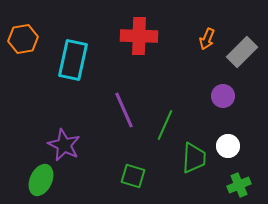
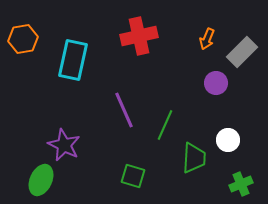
red cross: rotated 15 degrees counterclockwise
purple circle: moved 7 px left, 13 px up
white circle: moved 6 px up
green cross: moved 2 px right, 1 px up
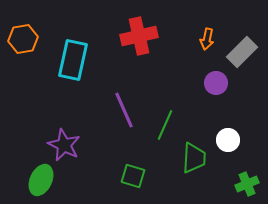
orange arrow: rotated 10 degrees counterclockwise
green cross: moved 6 px right
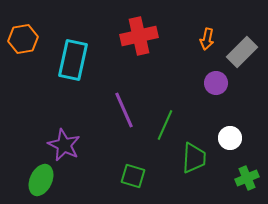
white circle: moved 2 px right, 2 px up
green cross: moved 6 px up
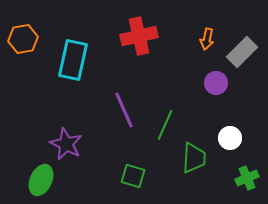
purple star: moved 2 px right, 1 px up
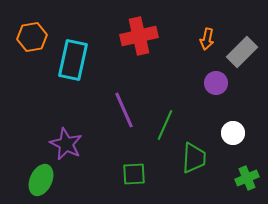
orange hexagon: moved 9 px right, 2 px up
white circle: moved 3 px right, 5 px up
green square: moved 1 px right, 2 px up; rotated 20 degrees counterclockwise
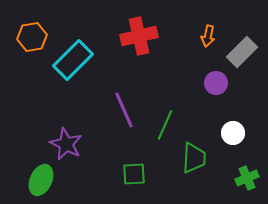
orange arrow: moved 1 px right, 3 px up
cyan rectangle: rotated 33 degrees clockwise
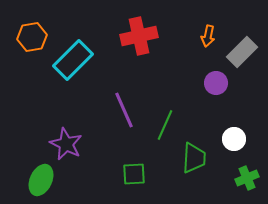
white circle: moved 1 px right, 6 px down
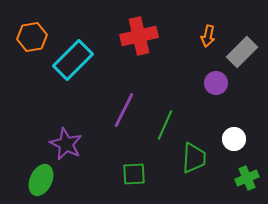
purple line: rotated 51 degrees clockwise
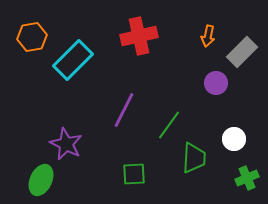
green line: moved 4 px right; rotated 12 degrees clockwise
